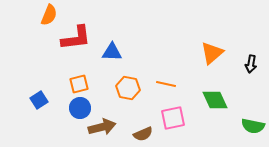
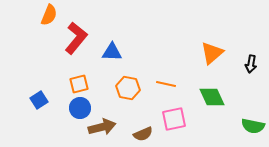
red L-shape: rotated 44 degrees counterclockwise
green diamond: moved 3 px left, 3 px up
pink square: moved 1 px right, 1 px down
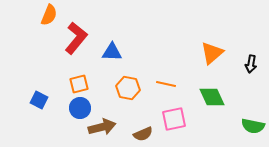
blue square: rotated 30 degrees counterclockwise
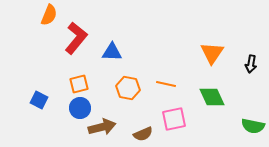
orange triangle: rotated 15 degrees counterclockwise
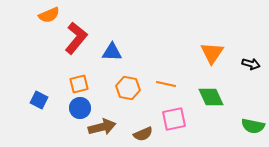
orange semicircle: rotated 45 degrees clockwise
black arrow: rotated 84 degrees counterclockwise
green diamond: moved 1 px left
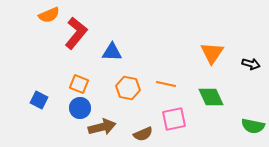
red L-shape: moved 5 px up
orange square: rotated 36 degrees clockwise
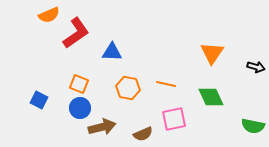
red L-shape: rotated 16 degrees clockwise
black arrow: moved 5 px right, 3 px down
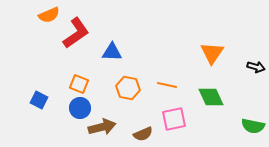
orange line: moved 1 px right, 1 px down
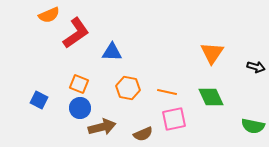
orange line: moved 7 px down
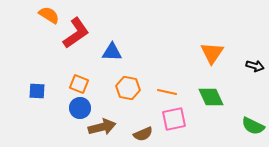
orange semicircle: rotated 125 degrees counterclockwise
black arrow: moved 1 px left, 1 px up
blue square: moved 2 px left, 9 px up; rotated 24 degrees counterclockwise
green semicircle: rotated 15 degrees clockwise
